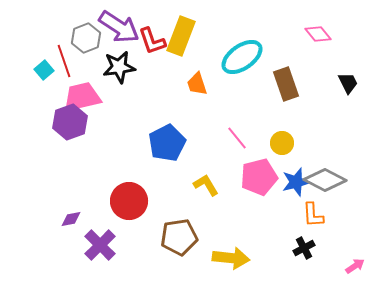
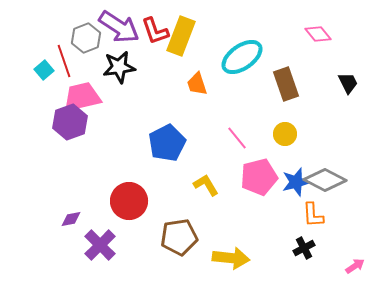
red L-shape: moved 3 px right, 10 px up
yellow circle: moved 3 px right, 9 px up
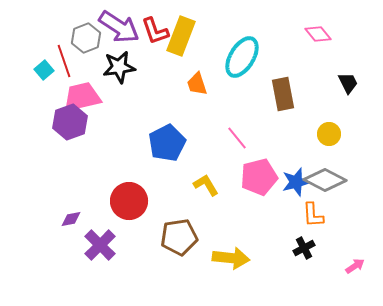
cyan ellipse: rotated 24 degrees counterclockwise
brown rectangle: moved 3 px left, 10 px down; rotated 8 degrees clockwise
yellow circle: moved 44 px right
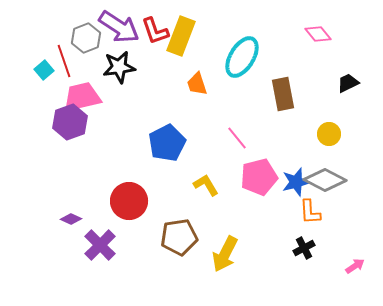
black trapezoid: rotated 90 degrees counterclockwise
orange L-shape: moved 3 px left, 3 px up
purple diamond: rotated 35 degrees clockwise
yellow arrow: moved 6 px left, 4 px up; rotated 111 degrees clockwise
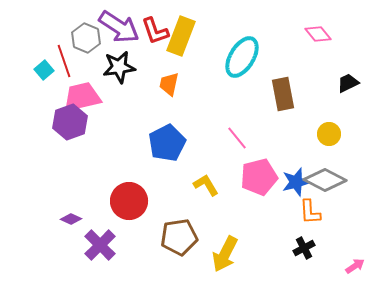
gray hexagon: rotated 16 degrees counterclockwise
orange trapezoid: moved 28 px left; rotated 30 degrees clockwise
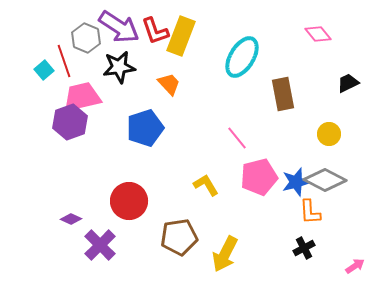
orange trapezoid: rotated 125 degrees clockwise
blue pentagon: moved 22 px left, 15 px up; rotated 9 degrees clockwise
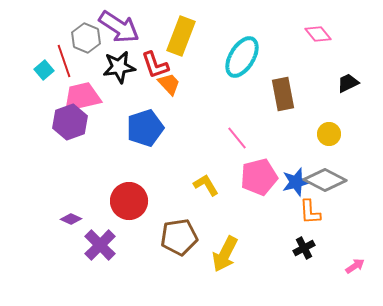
red L-shape: moved 34 px down
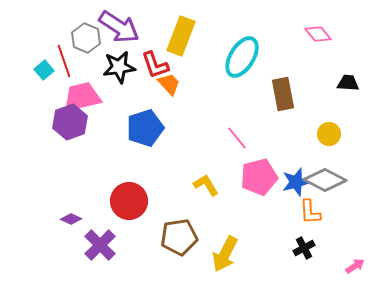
black trapezoid: rotated 30 degrees clockwise
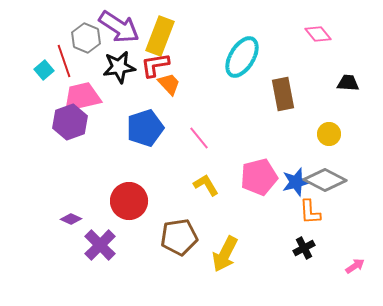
yellow rectangle: moved 21 px left
red L-shape: rotated 100 degrees clockwise
pink line: moved 38 px left
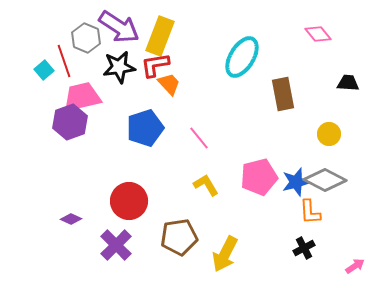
purple cross: moved 16 px right
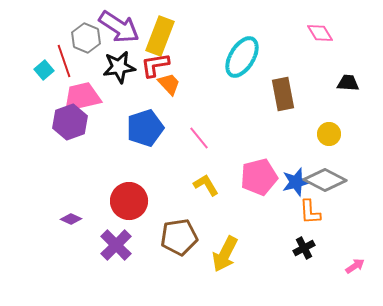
pink diamond: moved 2 px right, 1 px up; rotated 8 degrees clockwise
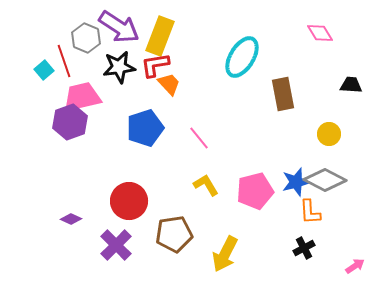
black trapezoid: moved 3 px right, 2 px down
pink pentagon: moved 4 px left, 14 px down
brown pentagon: moved 5 px left, 3 px up
